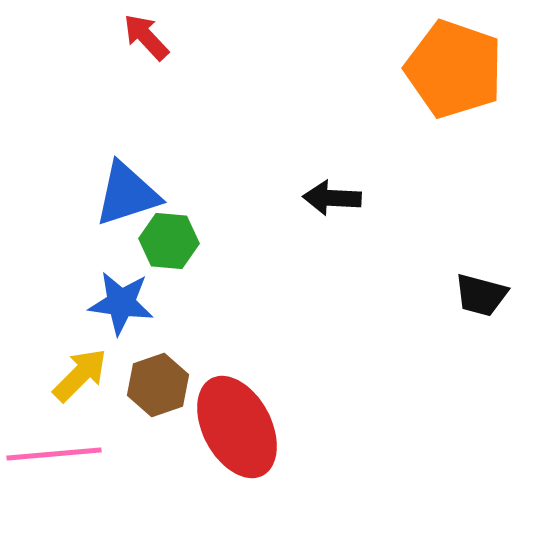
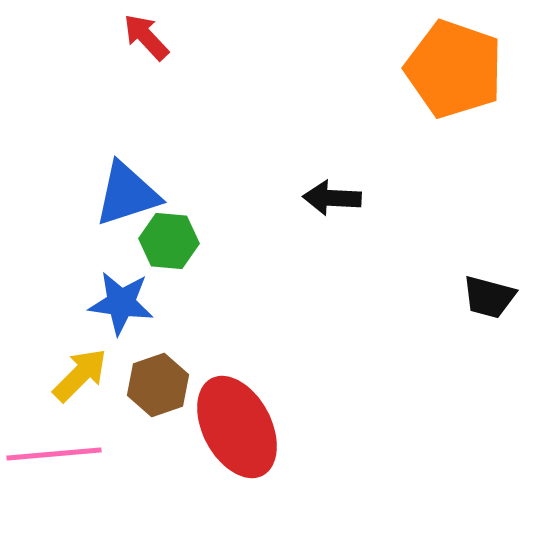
black trapezoid: moved 8 px right, 2 px down
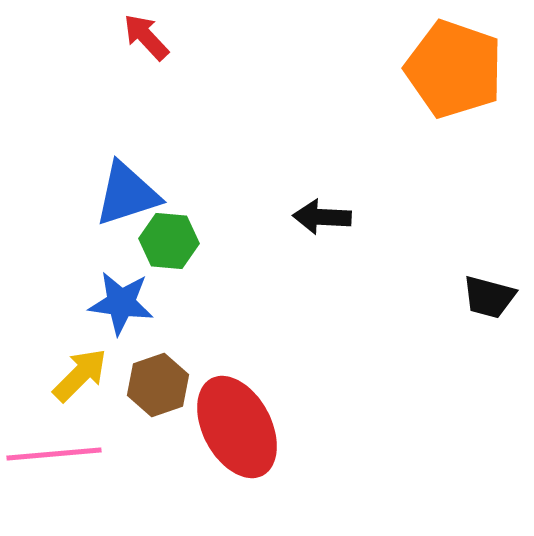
black arrow: moved 10 px left, 19 px down
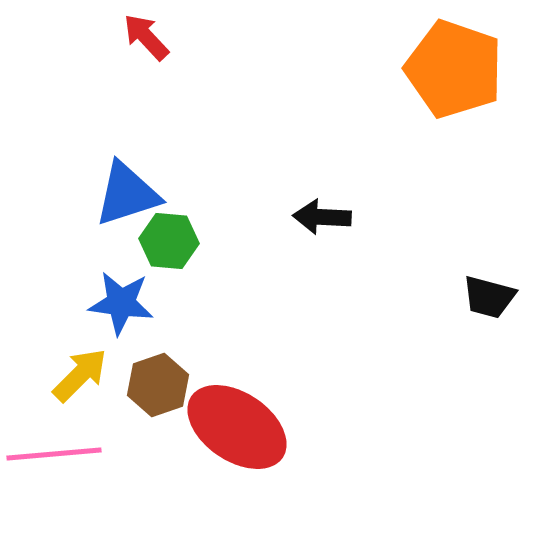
red ellipse: rotated 28 degrees counterclockwise
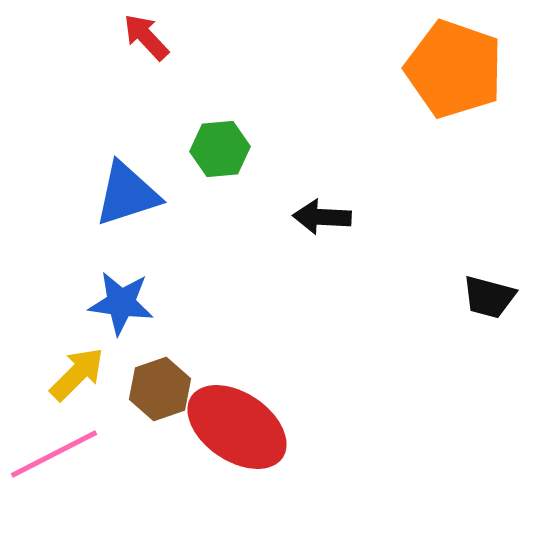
green hexagon: moved 51 px right, 92 px up; rotated 10 degrees counterclockwise
yellow arrow: moved 3 px left, 1 px up
brown hexagon: moved 2 px right, 4 px down
pink line: rotated 22 degrees counterclockwise
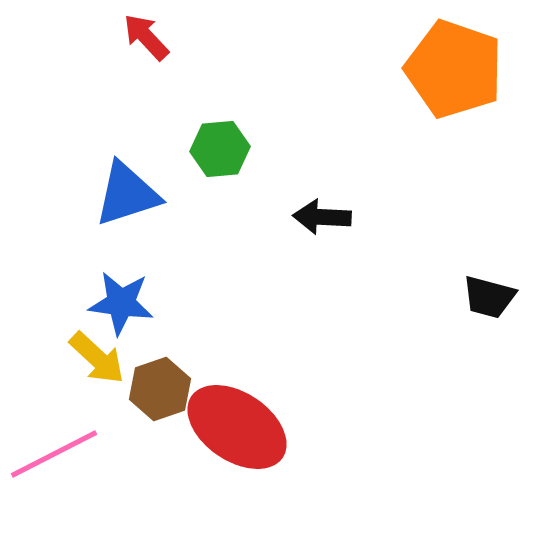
yellow arrow: moved 20 px right, 16 px up; rotated 88 degrees clockwise
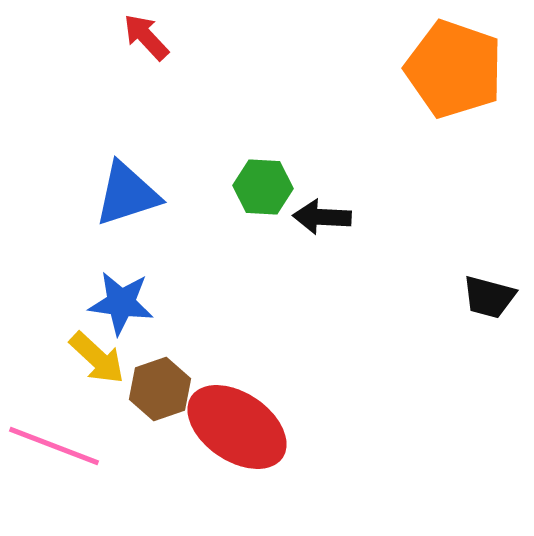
green hexagon: moved 43 px right, 38 px down; rotated 8 degrees clockwise
pink line: moved 8 px up; rotated 48 degrees clockwise
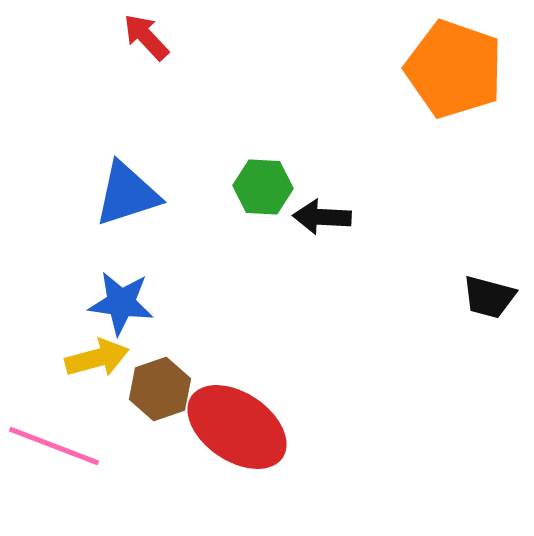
yellow arrow: rotated 58 degrees counterclockwise
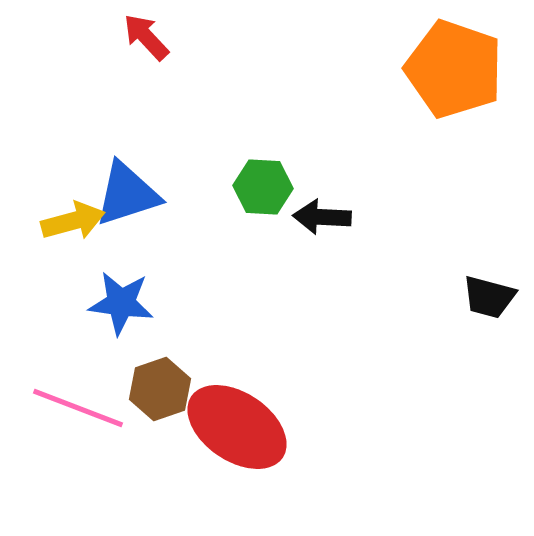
yellow arrow: moved 24 px left, 137 px up
pink line: moved 24 px right, 38 px up
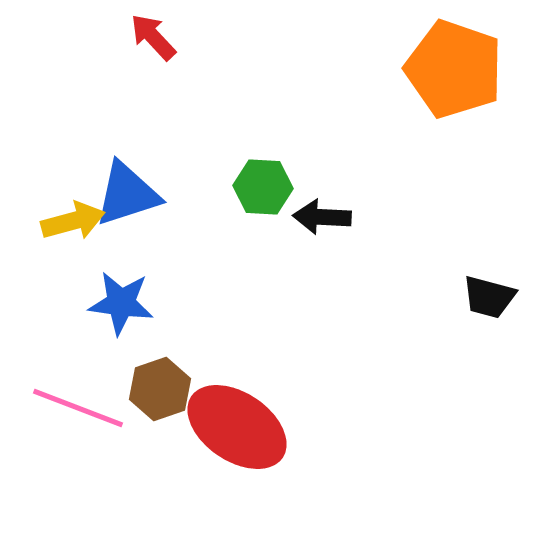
red arrow: moved 7 px right
